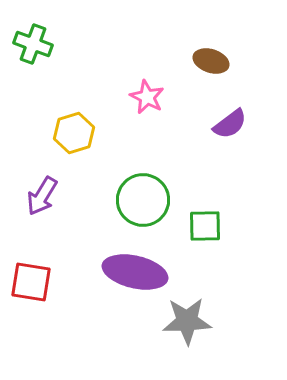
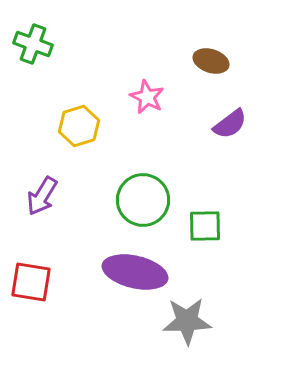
yellow hexagon: moved 5 px right, 7 px up
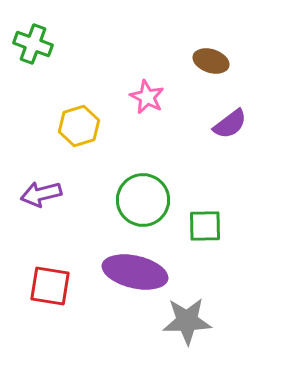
purple arrow: moved 1 px left, 2 px up; rotated 45 degrees clockwise
red square: moved 19 px right, 4 px down
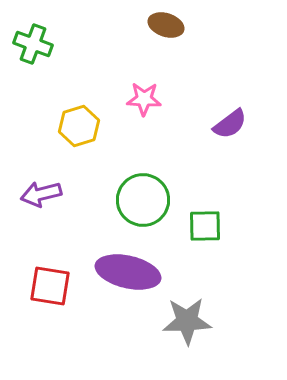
brown ellipse: moved 45 px left, 36 px up
pink star: moved 3 px left, 2 px down; rotated 24 degrees counterclockwise
purple ellipse: moved 7 px left
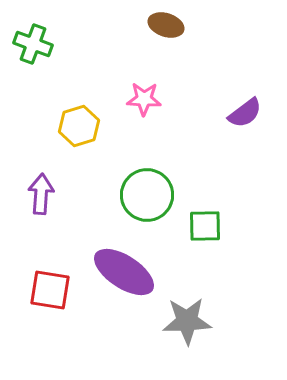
purple semicircle: moved 15 px right, 11 px up
purple arrow: rotated 108 degrees clockwise
green circle: moved 4 px right, 5 px up
purple ellipse: moved 4 px left; rotated 20 degrees clockwise
red square: moved 4 px down
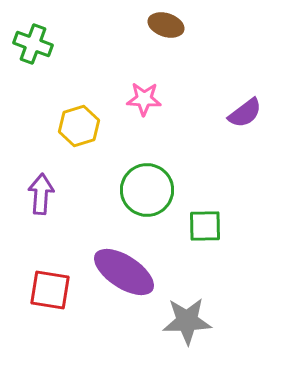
green circle: moved 5 px up
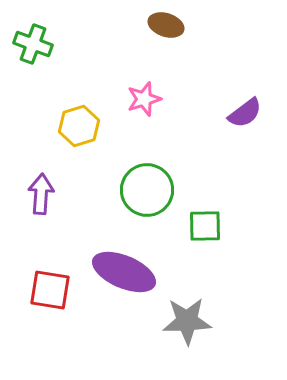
pink star: rotated 20 degrees counterclockwise
purple ellipse: rotated 10 degrees counterclockwise
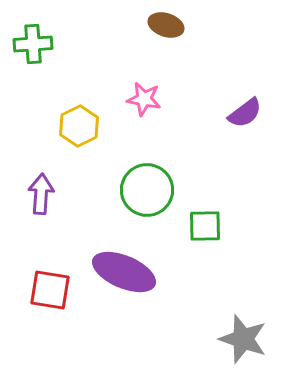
green cross: rotated 24 degrees counterclockwise
pink star: rotated 28 degrees clockwise
yellow hexagon: rotated 9 degrees counterclockwise
gray star: moved 56 px right, 18 px down; rotated 21 degrees clockwise
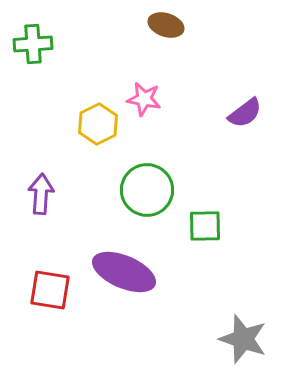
yellow hexagon: moved 19 px right, 2 px up
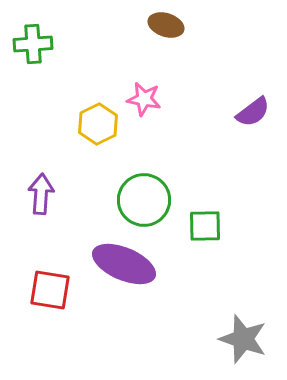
purple semicircle: moved 8 px right, 1 px up
green circle: moved 3 px left, 10 px down
purple ellipse: moved 8 px up
